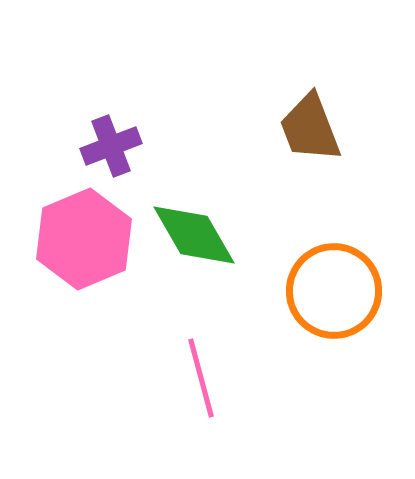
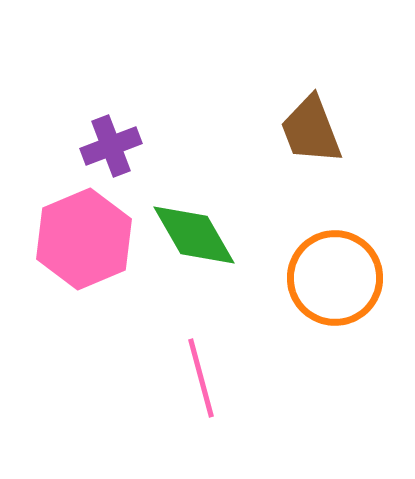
brown trapezoid: moved 1 px right, 2 px down
orange circle: moved 1 px right, 13 px up
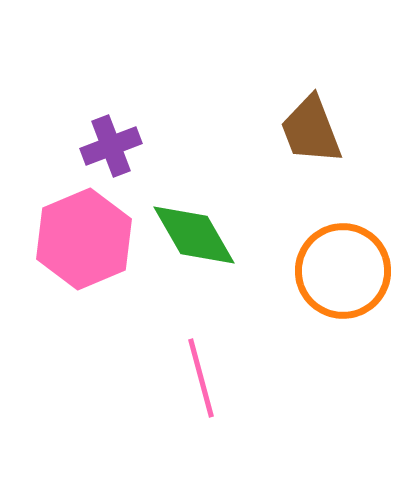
orange circle: moved 8 px right, 7 px up
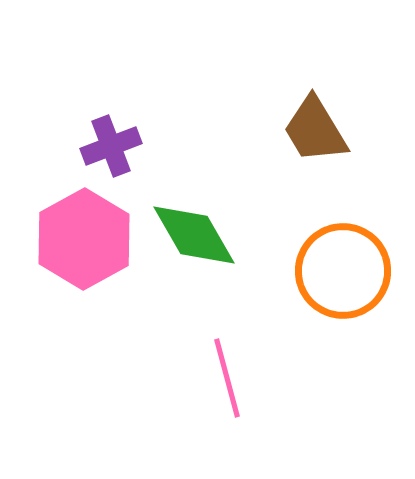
brown trapezoid: moved 4 px right; rotated 10 degrees counterclockwise
pink hexagon: rotated 6 degrees counterclockwise
pink line: moved 26 px right
